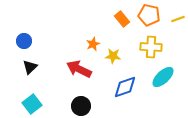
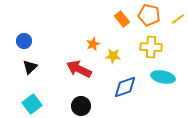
yellow line: rotated 16 degrees counterclockwise
cyan ellipse: rotated 55 degrees clockwise
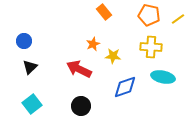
orange rectangle: moved 18 px left, 7 px up
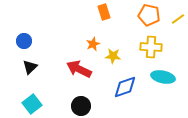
orange rectangle: rotated 21 degrees clockwise
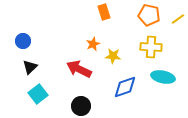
blue circle: moved 1 px left
cyan square: moved 6 px right, 10 px up
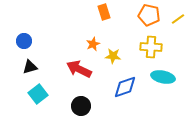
blue circle: moved 1 px right
black triangle: rotated 28 degrees clockwise
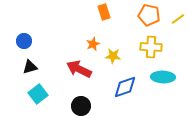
cyan ellipse: rotated 10 degrees counterclockwise
